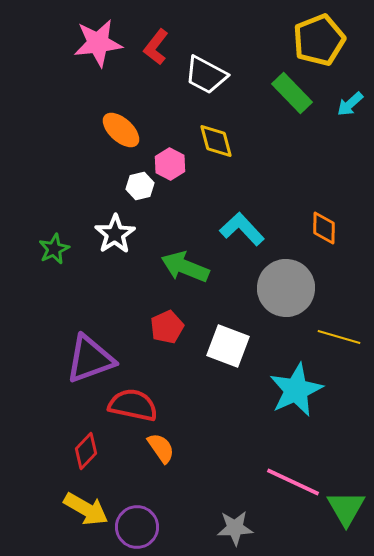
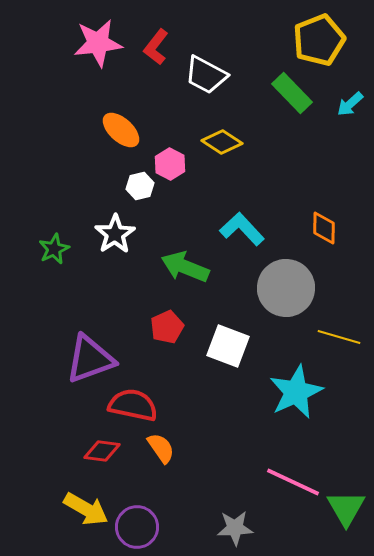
yellow diamond: moved 6 px right, 1 px down; rotated 42 degrees counterclockwise
cyan star: moved 2 px down
red diamond: moved 16 px right; rotated 54 degrees clockwise
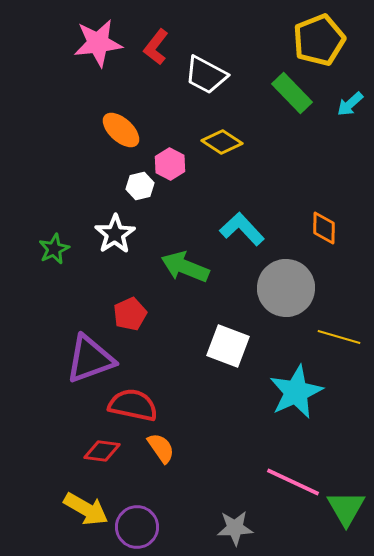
red pentagon: moved 37 px left, 13 px up
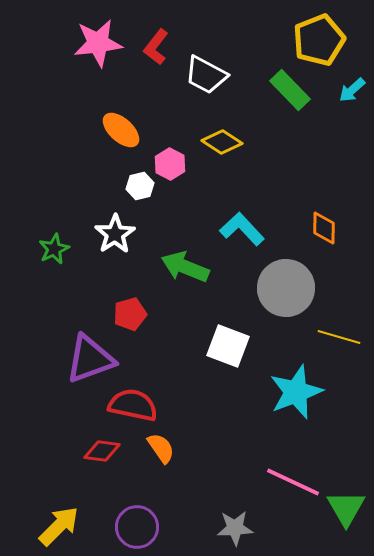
green rectangle: moved 2 px left, 3 px up
cyan arrow: moved 2 px right, 14 px up
red pentagon: rotated 8 degrees clockwise
cyan star: rotated 4 degrees clockwise
yellow arrow: moved 27 px left, 17 px down; rotated 75 degrees counterclockwise
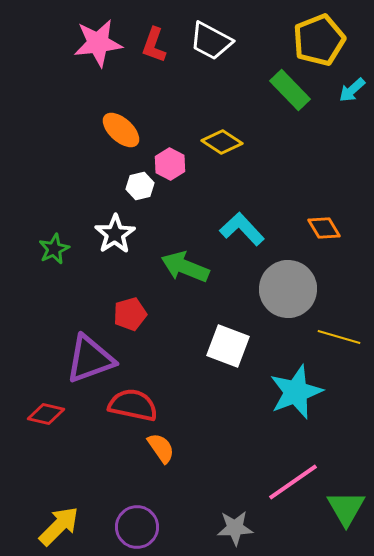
red L-shape: moved 2 px left, 2 px up; rotated 18 degrees counterclockwise
white trapezoid: moved 5 px right, 34 px up
orange diamond: rotated 32 degrees counterclockwise
gray circle: moved 2 px right, 1 px down
red diamond: moved 56 px left, 37 px up; rotated 6 degrees clockwise
pink line: rotated 60 degrees counterclockwise
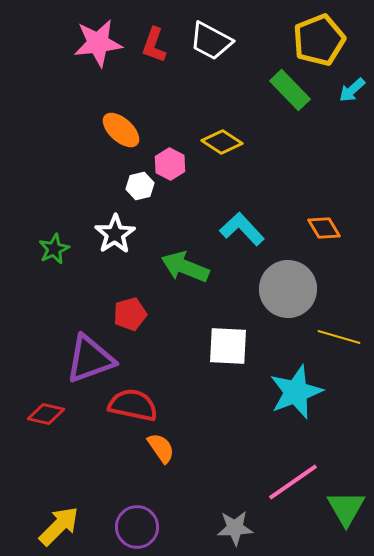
white square: rotated 18 degrees counterclockwise
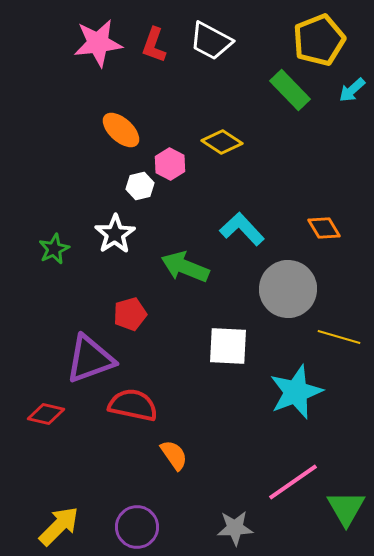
orange semicircle: moved 13 px right, 7 px down
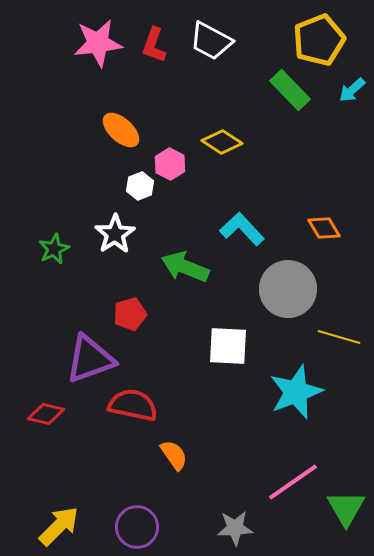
white hexagon: rotated 8 degrees counterclockwise
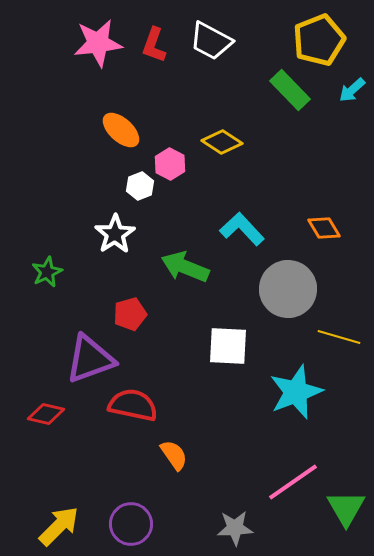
green star: moved 7 px left, 23 px down
purple circle: moved 6 px left, 3 px up
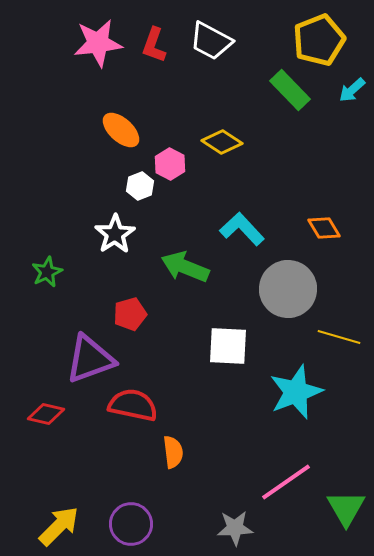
orange semicircle: moved 1 px left, 3 px up; rotated 28 degrees clockwise
pink line: moved 7 px left
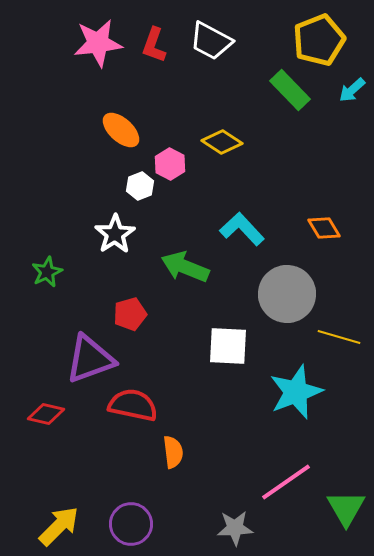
gray circle: moved 1 px left, 5 px down
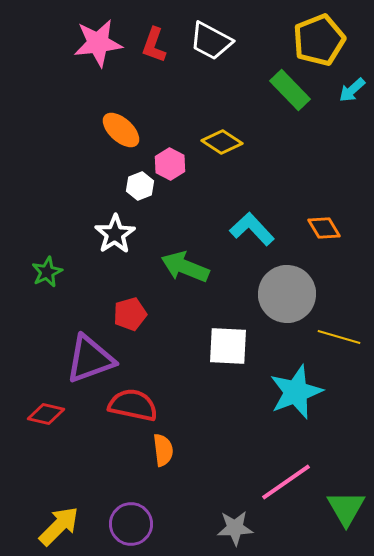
cyan L-shape: moved 10 px right
orange semicircle: moved 10 px left, 2 px up
